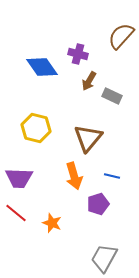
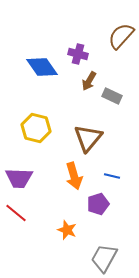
orange star: moved 15 px right, 7 px down
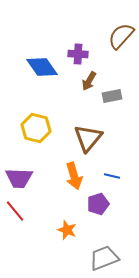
purple cross: rotated 12 degrees counterclockwise
gray rectangle: rotated 36 degrees counterclockwise
red line: moved 1 px left, 2 px up; rotated 10 degrees clockwise
gray trapezoid: rotated 40 degrees clockwise
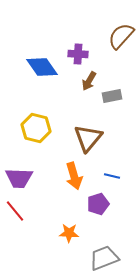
orange star: moved 2 px right, 3 px down; rotated 18 degrees counterclockwise
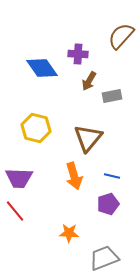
blue diamond: moved 1 px down
purple pentagon: moved 10 px right
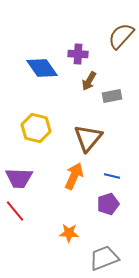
orange arrow: rotated 140 degrees counterclockwise
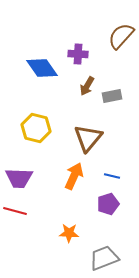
brown arrow: moved 2 px left, 5 px down
red line: rotated 35 degrees counterclockwise
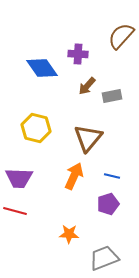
brown arrow: rotated 12 degrees clockwise
orange star: moved 1 px down
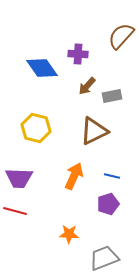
brown triangle: moved 6 px right, 7 px up; rotated 24 degrees clockwise
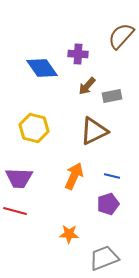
yellow hexagon: moved 2 px left
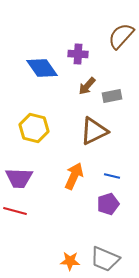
orange star: moved 1 px right, 27 px down
gray trapezoid: moved 1 px right, 1 px down; rotated 136 degrees counterclockwise
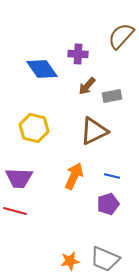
blue diamond: moved 1 px down
orange star: rotated 12 degrees counterclockwise
